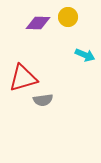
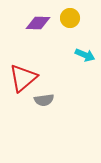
yellow circle: moved 2 px right, 1 px down
red triangle: rotated 24 degrees counterclockwise
gray semicircle: moved 1 px right
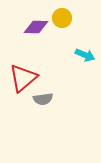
yellow circle: moved 8 px left
purple diamond: moved 2 px left, 4 px down
gray semicircle: moved 1 px left, 1 px up
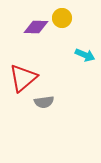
gray semicircle: moved 1 px right, 3 px down
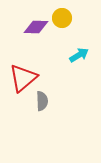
cyan arrow: moved 6 px left; rotated 54 degrees counterclockwise
gray semicircle: moved 2 px left, 1 px up; rotated 84 degrees counterclockwise
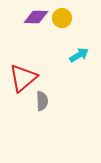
purple diamond: moved 10 px up
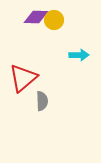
yellow circle: moved 8 px left, 2 px down
cyan arrow: rotated 30 degrees clockwise
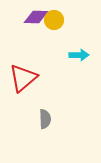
gray semicircle: moved 3 px right, 18 px down
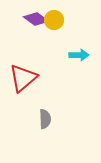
purple diamond: moved 2 px down; rotated 35 degrees clockwise
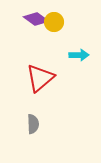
yellow circle: moved 2 px down
red triangle: moved 17 px right
gray semicircle: moved 12 px left, 5 px down
